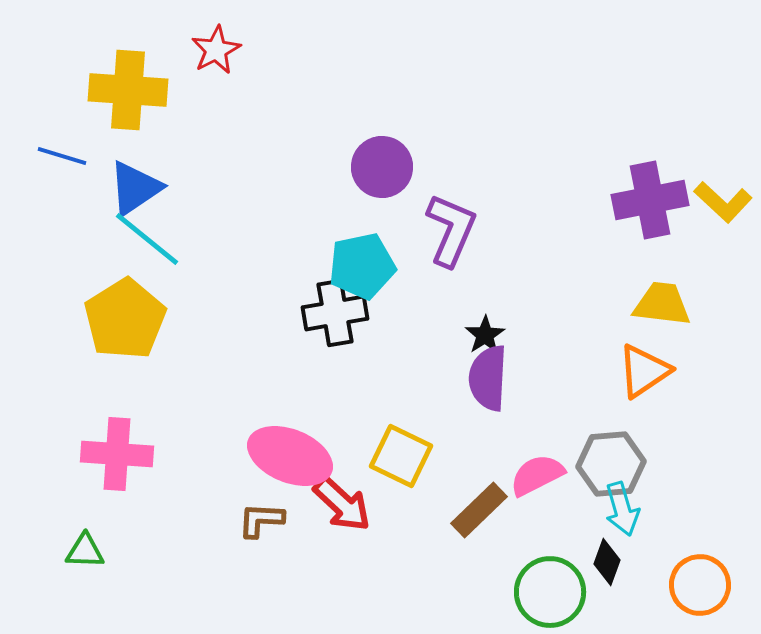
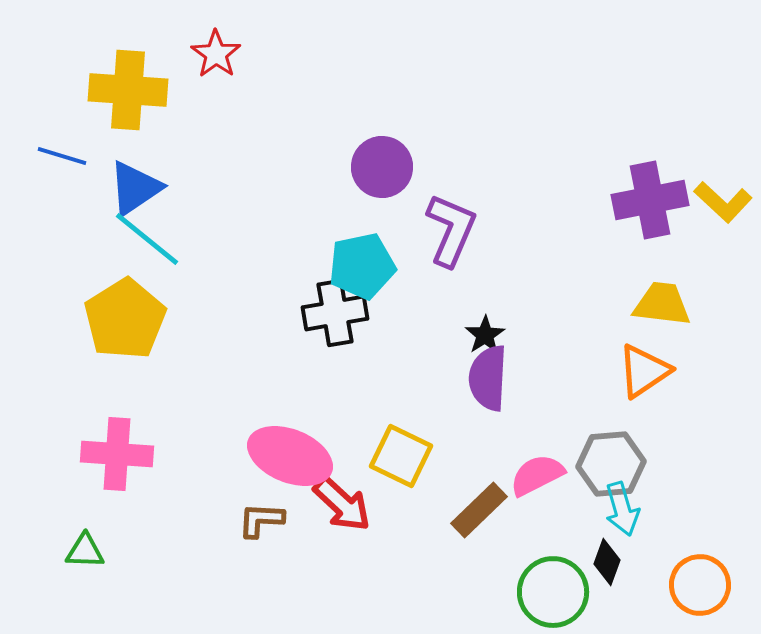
red star: moved 4 px down; rotated 9 degrees counterclockwise
green circle: moved 3 px right
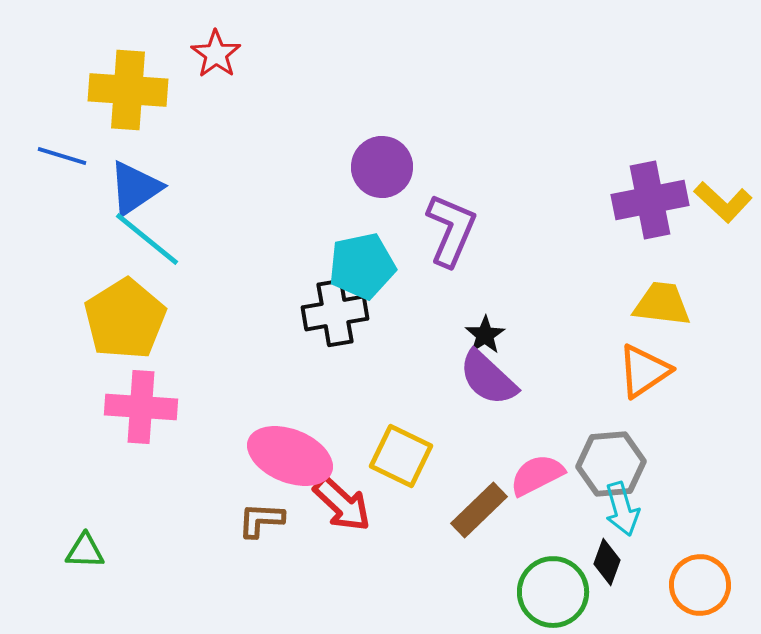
purple semicircle: rotated 50 degrees counterclockwise
pink cross: moved 24 px right, 47 px up
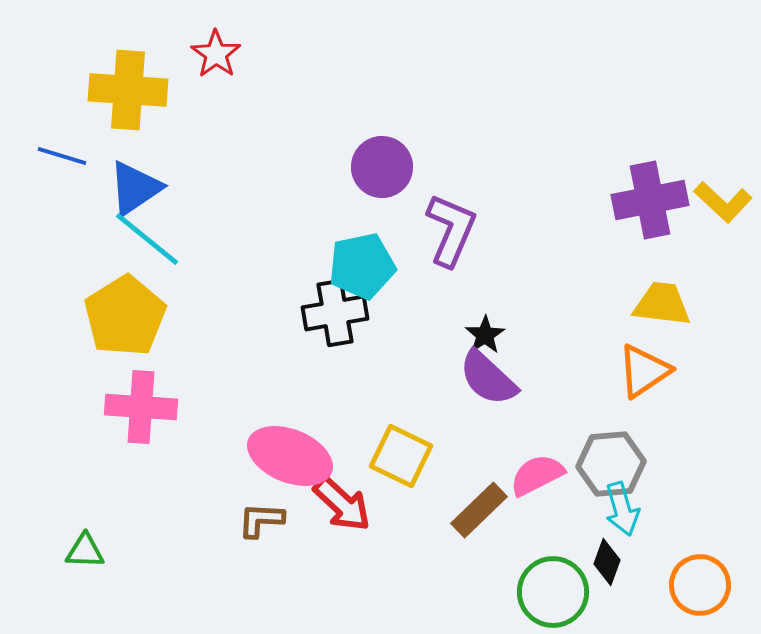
yellow pentagon: moved 3 px up
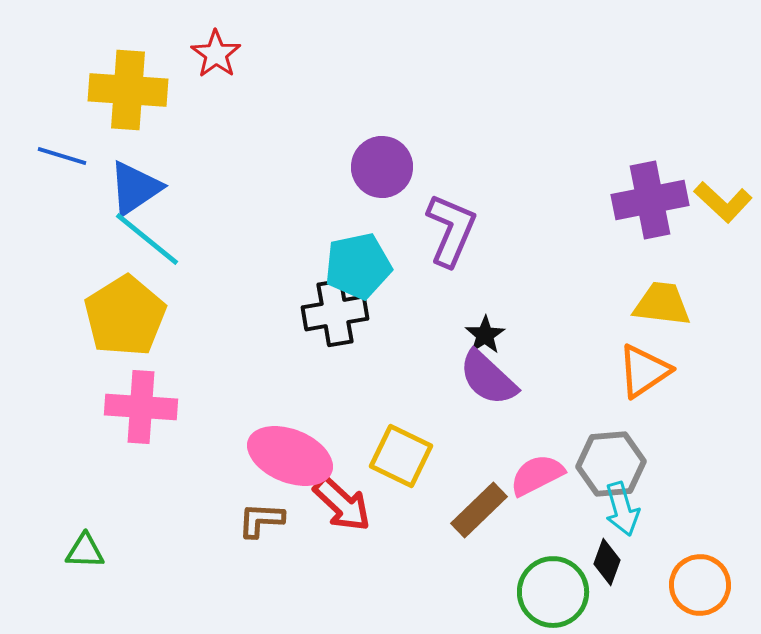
cyan pentagon: moved 4 px left
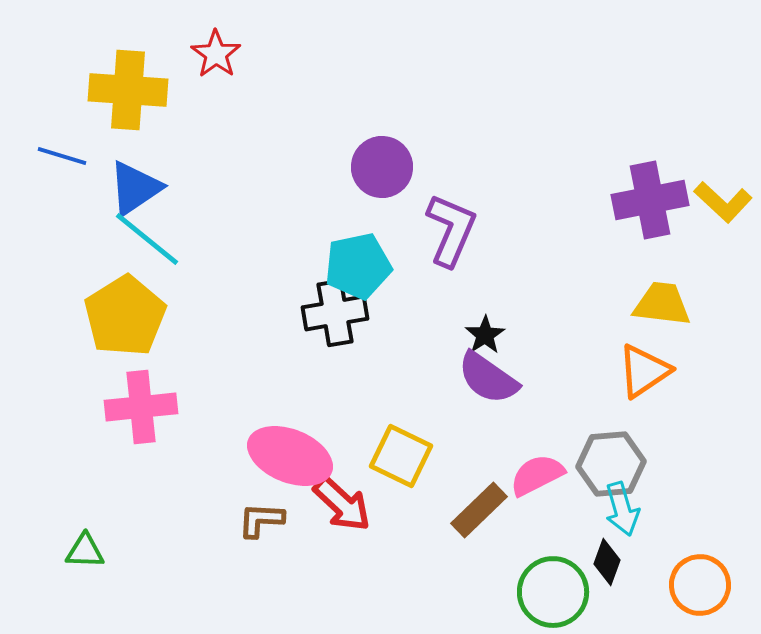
purple semicircle: rotated 8 degrees counterclockwise
pink cross: rotated 10 degrees counterclockwise
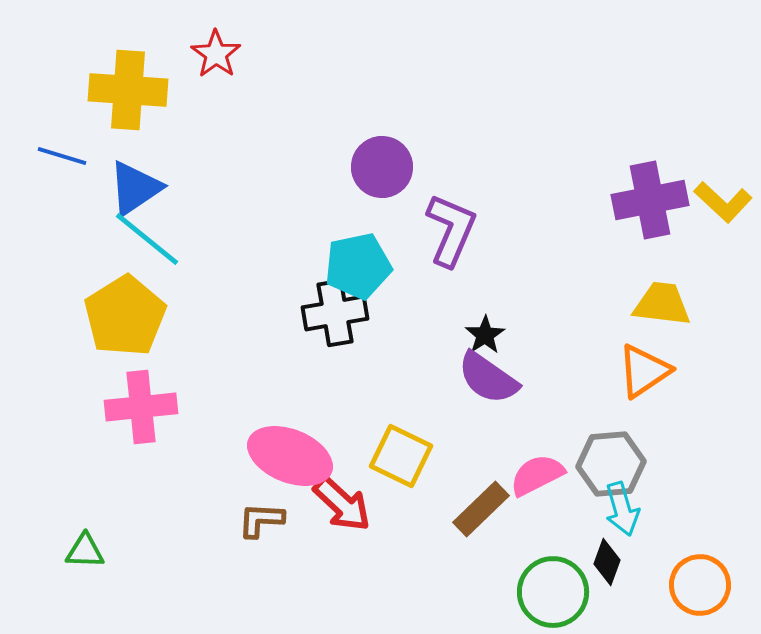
brown rectangle: moved 2 px right, 1 px up
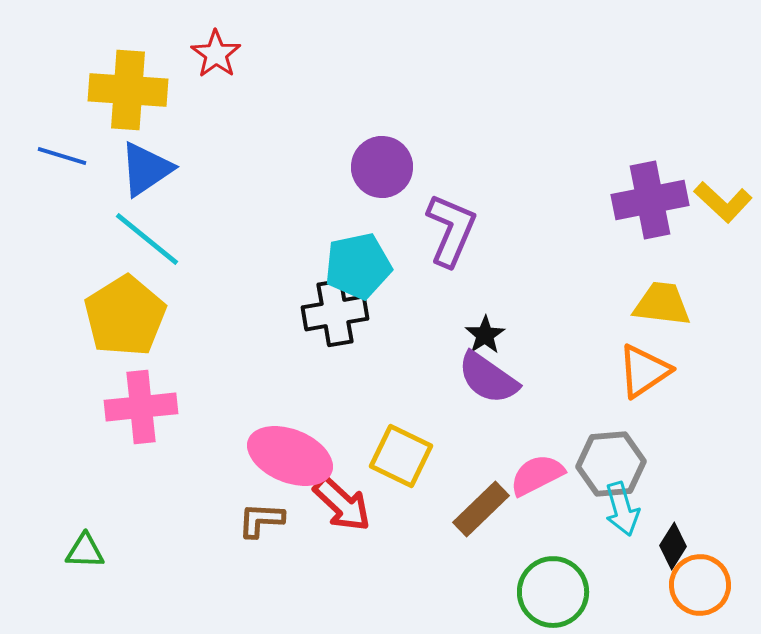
blue triangle: moved 11 px right, 19 px up
black diamond: moved 66 px right, 16 px up; rotated 12 degrees clockwise
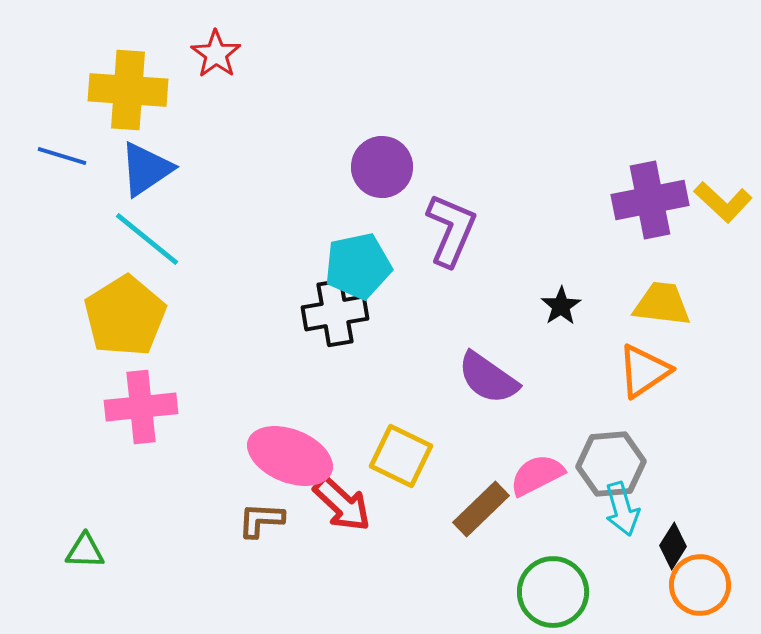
black star: moved 76 px right, 29 px up
